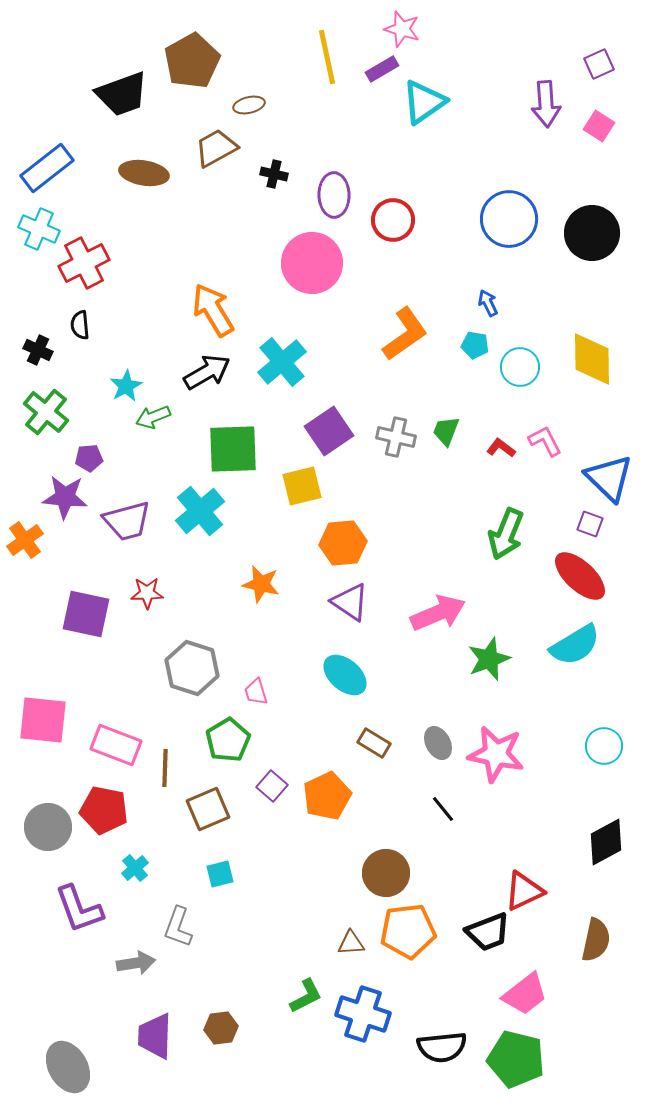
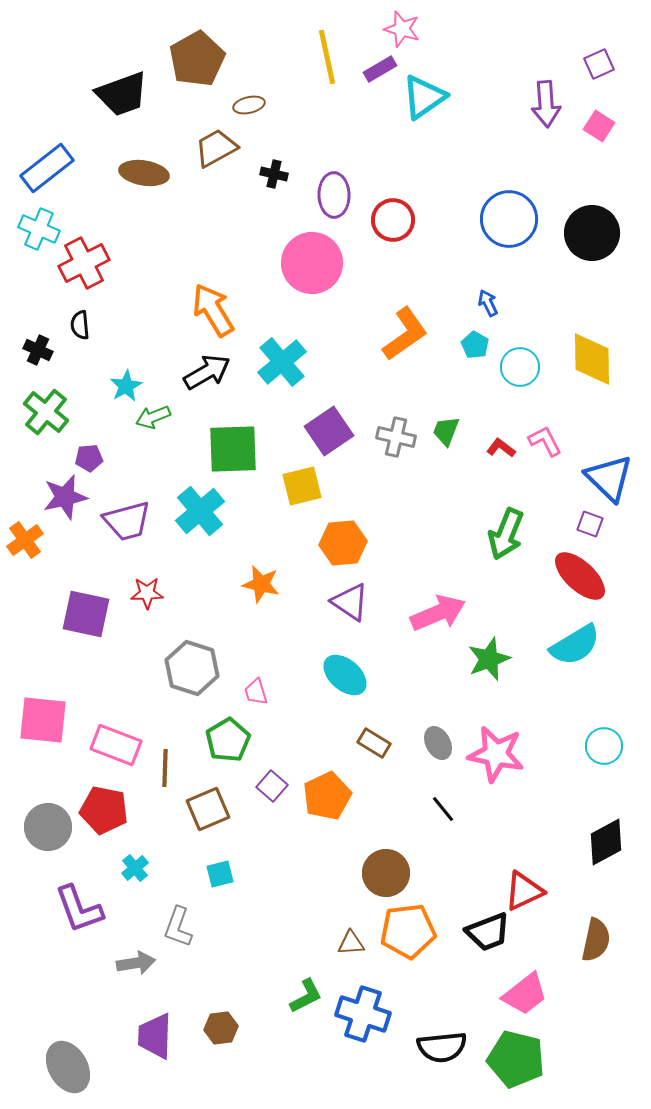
brown pentagon at (192, 61): moved 5 px right, 2 px up
purple rectangle at (382, 69): moved 2 px left
cyan triangle at (424, 102): moved 5 px up
cyan pentagon at (475, 345): rotated 20 degrees clockwise
purple star at (65, 497): rotated 18 degrees counterclockwise
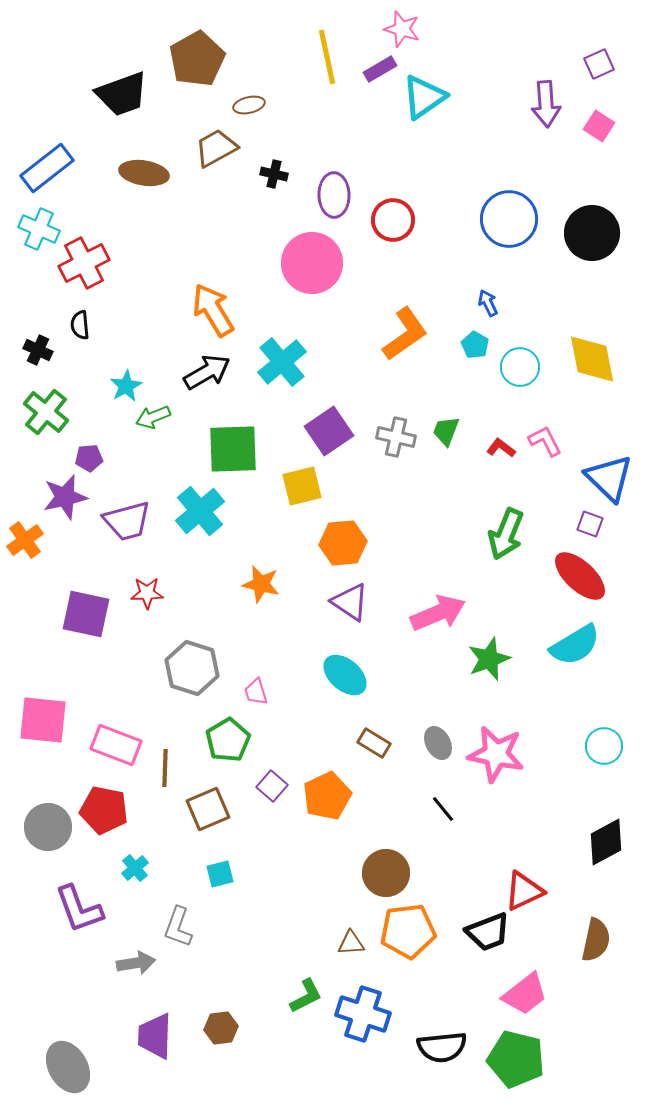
yellow diamond at (592, 359): rotated 10 degrees counterclockwise
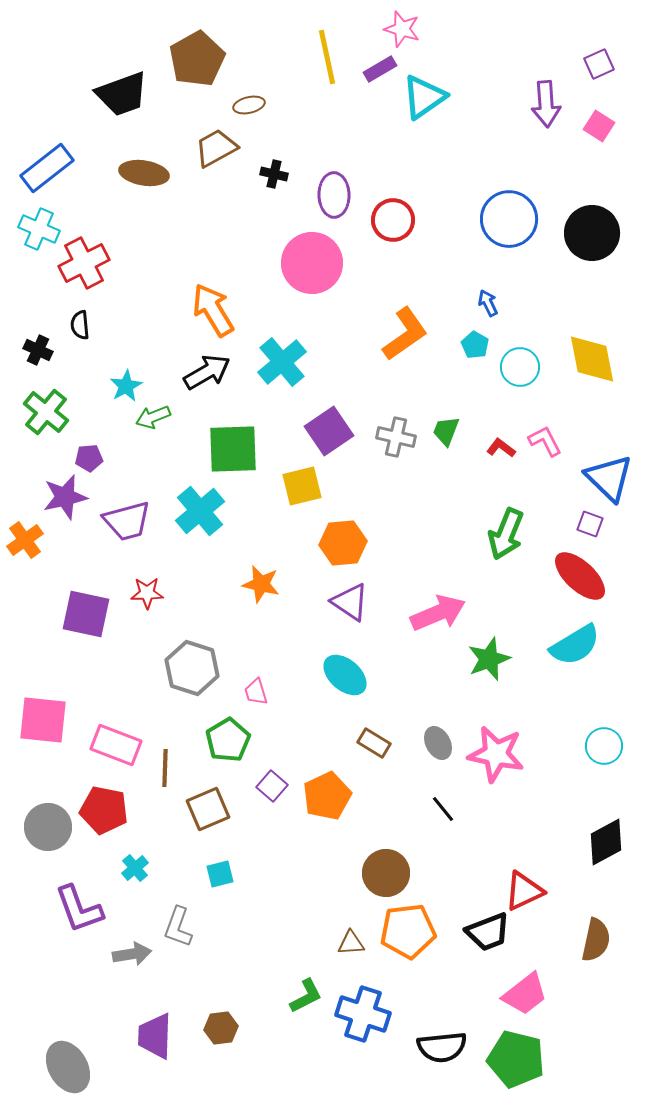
gray arrow at (136, 963): moved 4 px left, 9 px up
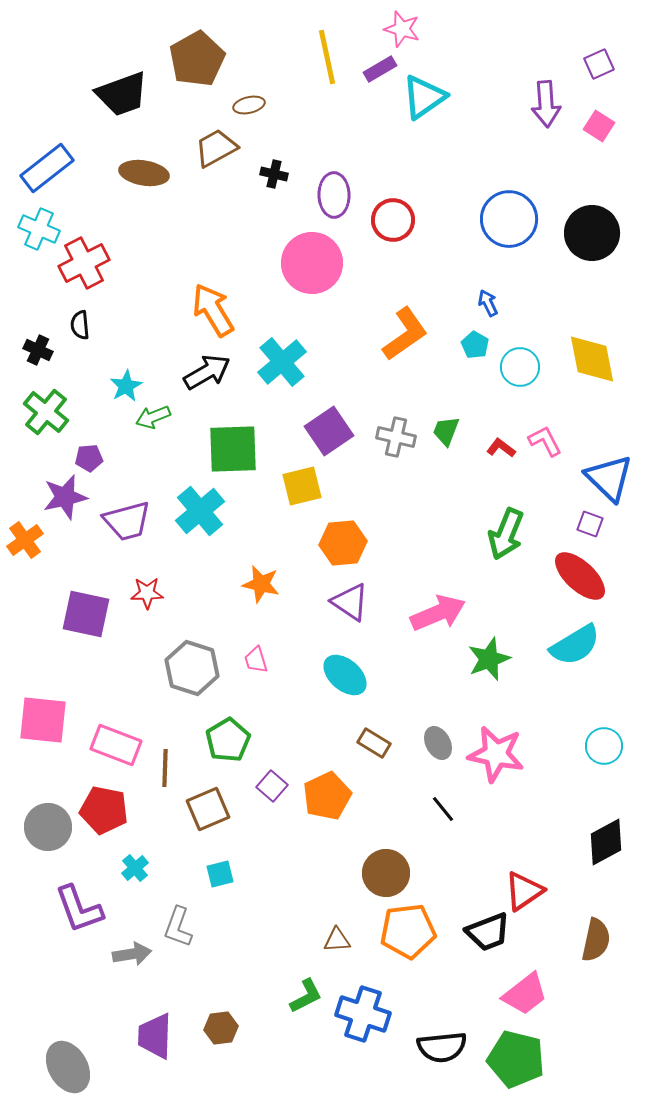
pink trapezoid at (256, 692): moved 32 px up
red triangle at (524, 891): rotated 9 degrees counterclockwise
brown triangle at (351, 943): moved 14 px left, 3 px up
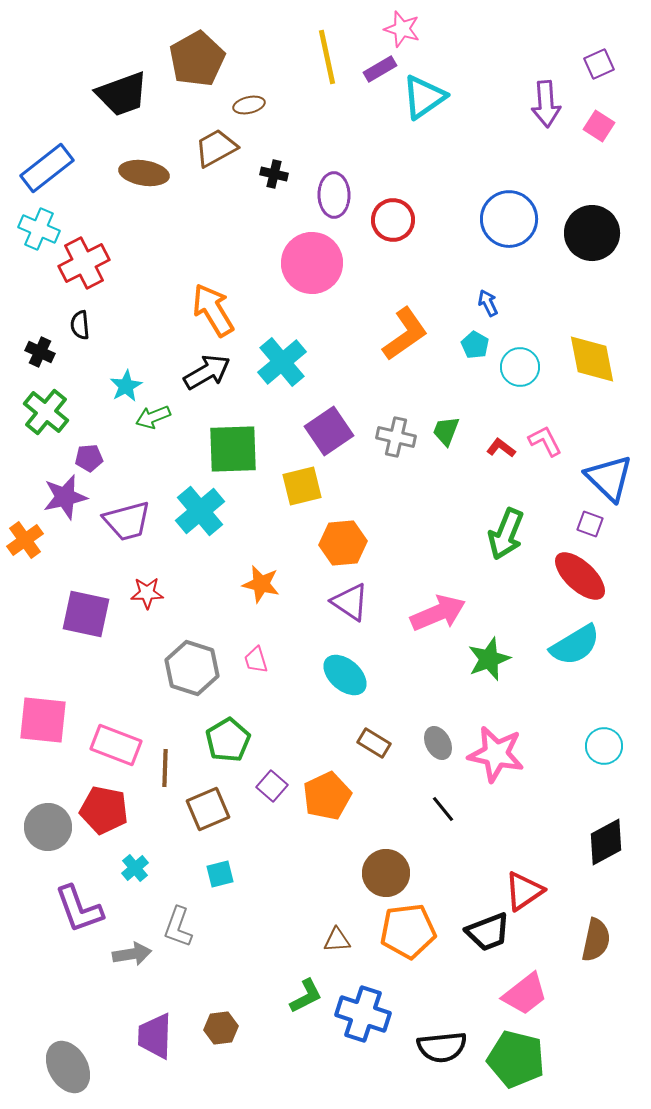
black cross at (38, 350): moved 2 px right, 2 px down
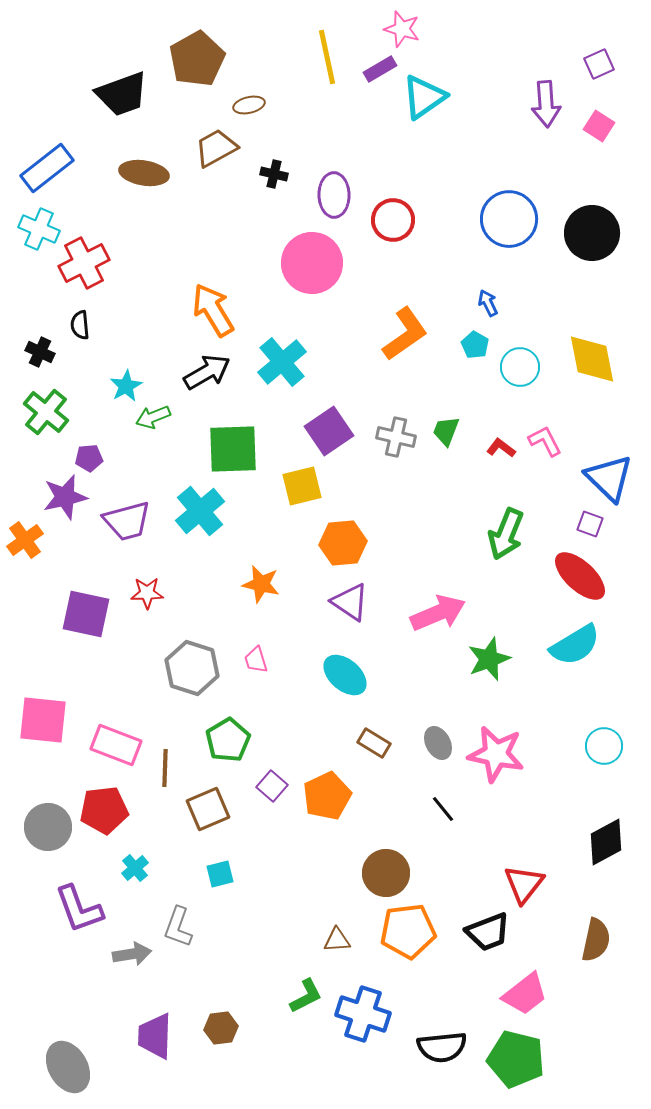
red pentagon at (104, 810): rotated 18 degrees counterclockwise
red triangle at (524, 891): moved 7 px up; rotated 18 degrees counterclockwise
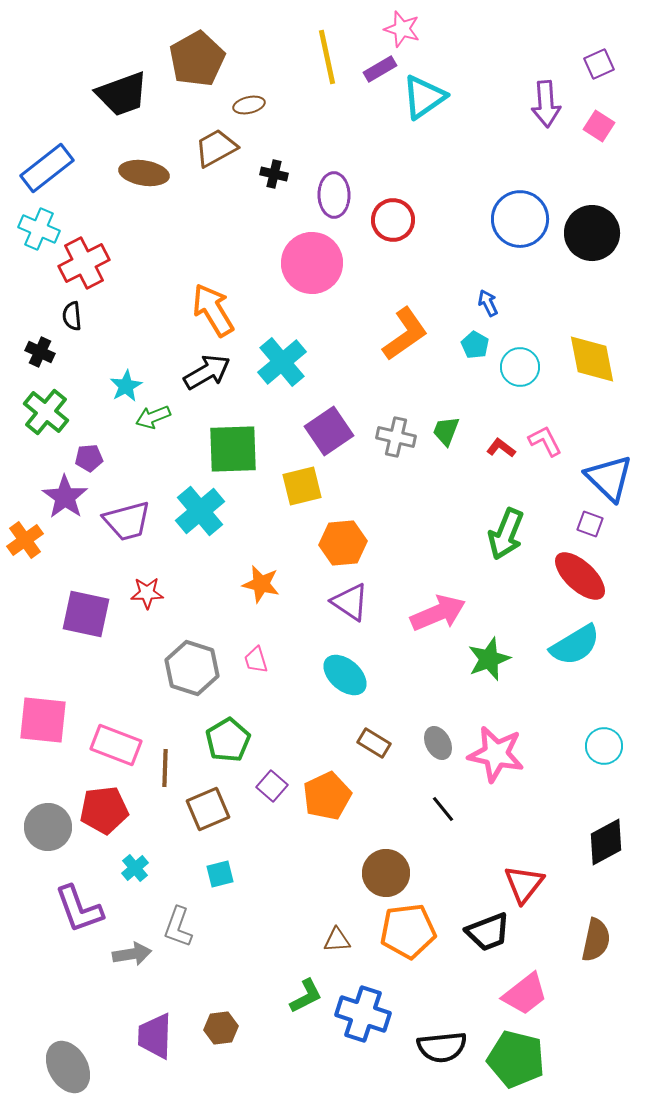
blue circle at (509, 219): moved 11 px right
black semicircle at (80, 325): moved 8 px left, 9 px up
purple star at (65, 497): rotated 24 degrees counterclockwise
